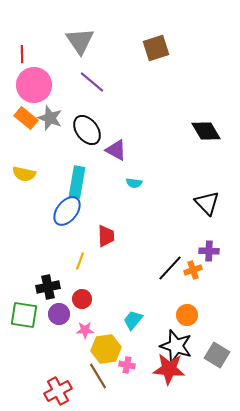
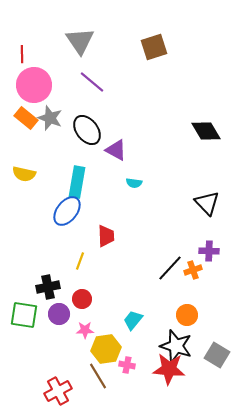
brown square: moved 2 px left, 1 px up
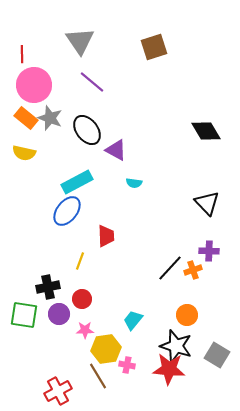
yellow semicircle: moved 21 px up
cyan rectangle: rotated 52 degrees clockwise
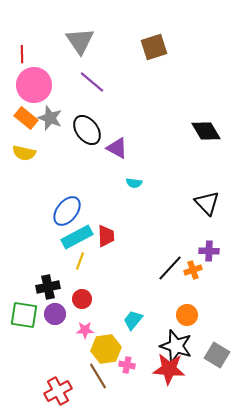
purple triangle: moved 1 px right, 2 px up
cyan rectangle: moved 55 px down
purple circle: moved 4 px left
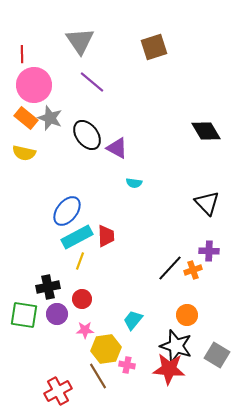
black ellipse: moved 5 px down
purple circle: moved 2 px right
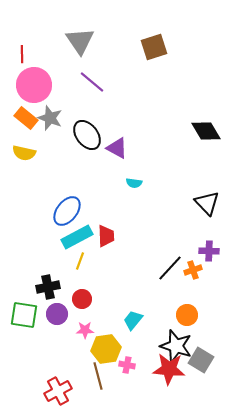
gray square: moved 16 px left, 5 px down
brown line: rotated 16 degrees clockwise
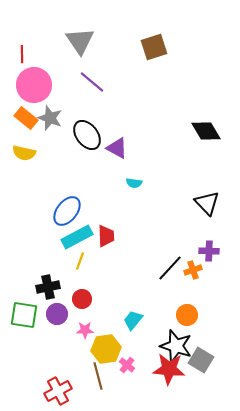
pink cross: rotated 28 degrees clockwise
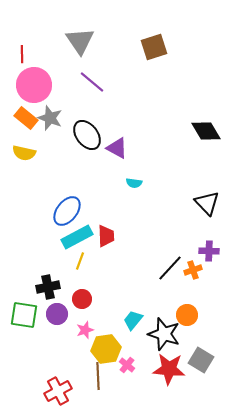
pink star: rotated 18 degrees counterclockwise
black star: moved 12 px left, 12 px up
brown line: rotated 12 degrees clockwise
